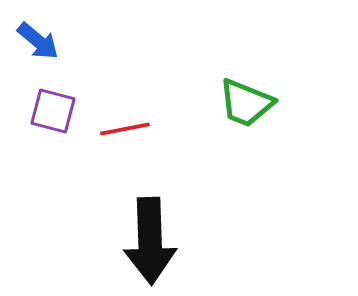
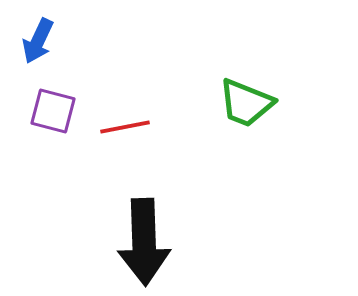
blue arrow: rotated 75 degrees clockwise
red line: moved 2 px up
black arrow: moved 6 px left, 1 px down
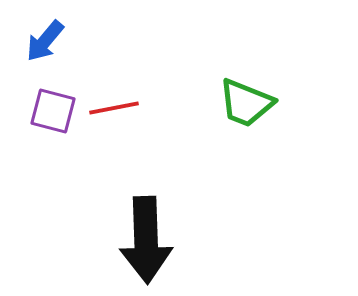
blue arrow: moved 7 px right; rotated 15 degrees clockwise
red line: moved 11 px left, 19 px up
black arrow: moved 2 px right, 2 px up
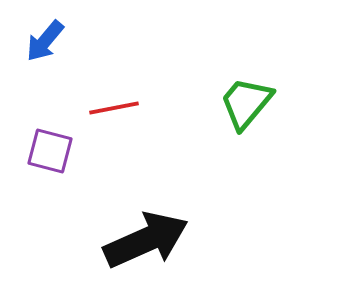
green trapezoid: rotated 108 degrees clockwise
purple square: moved 3 px left, 40 px down
black arrow: rotated 112 degrees counterclockwise
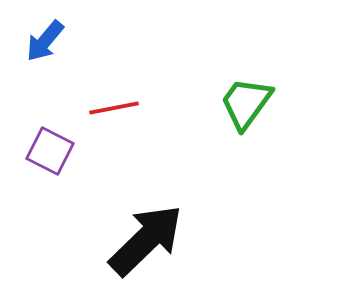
green trapezoid: rotated 4 degrees counterclockwise
purple square: rotated 12 degrees clockwise
black arrow: rotated 20 degrees counterclockwise
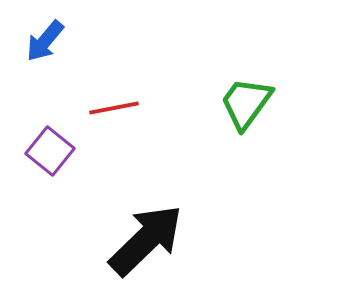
purple square: rotated 12 degrees clockwise
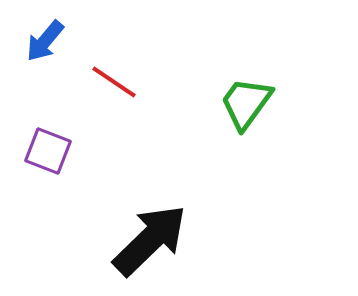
red line: moved 26 px up; rotated 45 degrees clockwise
purple square: moved 2 px left; rotated 18 degrees counterclockwise
black arrow: moved 4 px right
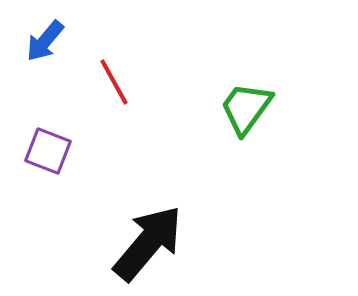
red line: rotated 27 degrees clockwise
green trapezoid: moved 5 px down
black arrow: moved 2 px left, 3 px down; rotated 6 degrees counterclockwise
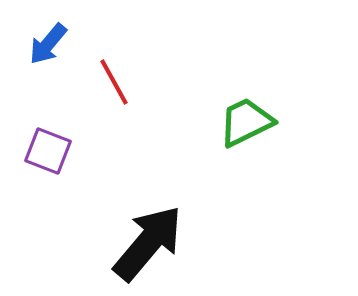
blue arrow: moved 3 px right, 3 px down
green trapezoid: moved 14 px down; rotated 28 degrees clockwise
